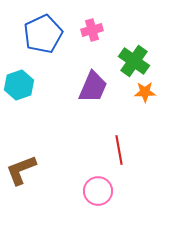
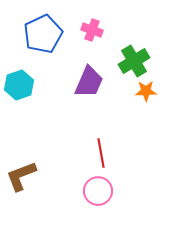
pink cross: rotated 35 degrees clockwise
green cross: rotated 24 degrees clockwise
purple trapezoid: moved 4 px left, 5 px up
orange star: moved 1 px right, 1 px up
red line: moved 18 px left, 3 px down
brown L-shape: moved 6 px down
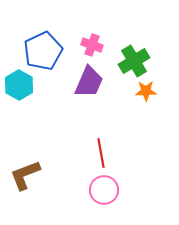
pink cross: moved 15 px down
blue pentagon: moved 17 px down
cyan hexagon: rotated 12 degrees counterclockwise
brown L-shape: moved 4 px right, 1 px up
pink circle: moved 6 px right, 1 px up
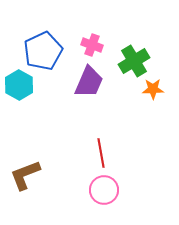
orange star: moved 7 px right, 2 px up
